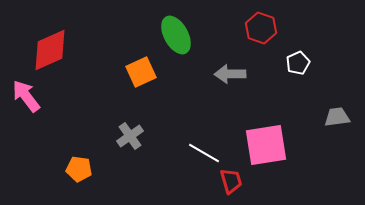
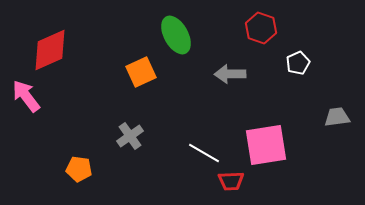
red trapezoid: rotated 104 degrees clockwise
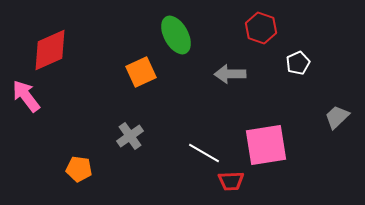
gray trapezoid: rotated 36 degrees counterclockwise
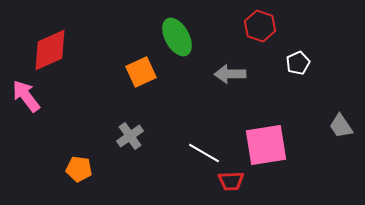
red hexagon: moved 1 px left, 2 px up
green ellipse: moved 1 px right, 2 px down
gray trapezoid: moved 4 px right, 9 px down; rotated 80 degrees counterclockwise
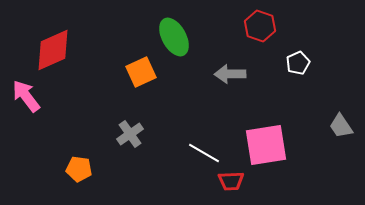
green ellipse: moved 3 px left
red diamond: moved 3 px right
gray cross: moved 2 px up
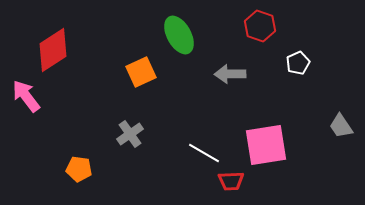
green ellipse: moved 5 px right, 2 px up
red diamond: rotated 9 degrees counterclockwise
